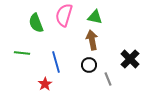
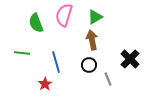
green triangle: rotated 42 degrees counterclockwise
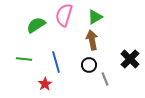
green semicircle: moved 2 px down; rotated 78 degrees clockwise
green line: moved 2 px right, 6 px down
gray line: moved 3 px left
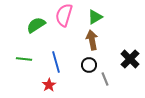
red star: moved 4 px right, 1 px down
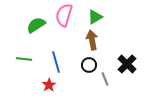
black cross: moved 3 px left, 5 px down
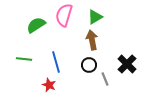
red star: rotated 16 degrees counterclockwise
